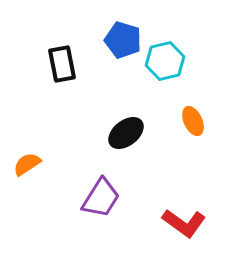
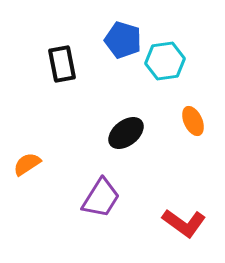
cyan hexagon: rotated 6 degrees clockwise
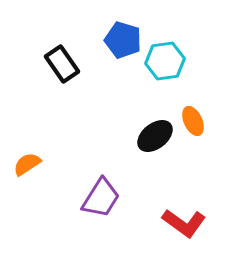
black rectangle: rotated 24 degrees counterclockwise
black ellipse: moved 29 px right, 3 px down
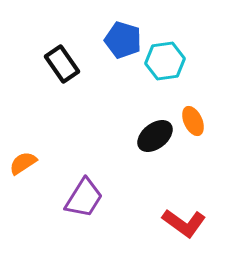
orange semicircle: moved 4 px left, 1 px up
purple trapezoid: moved 17 px left
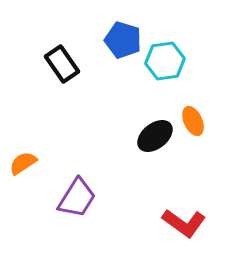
purple trapezoid: moved 7 px left
